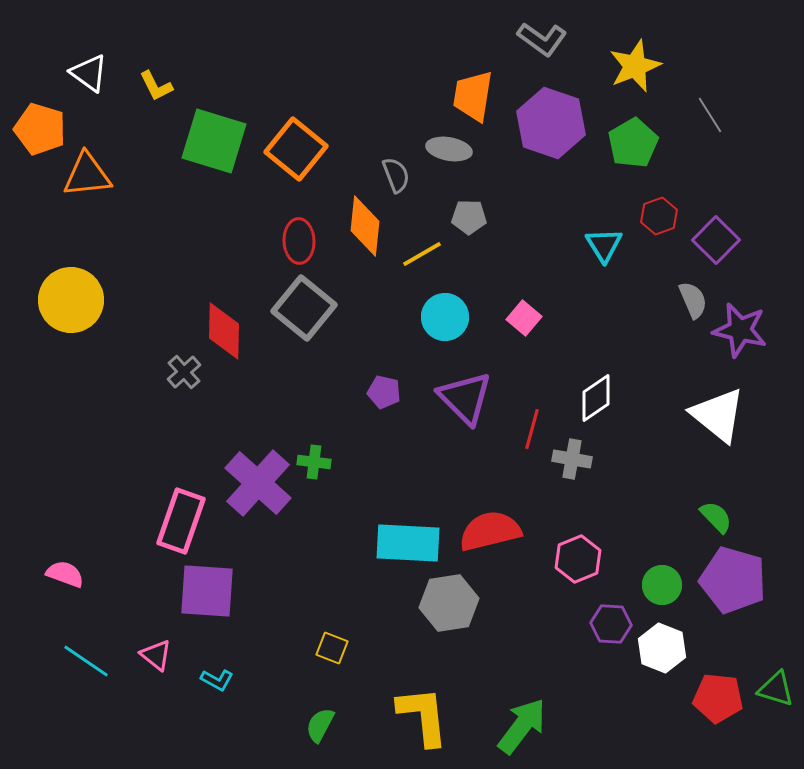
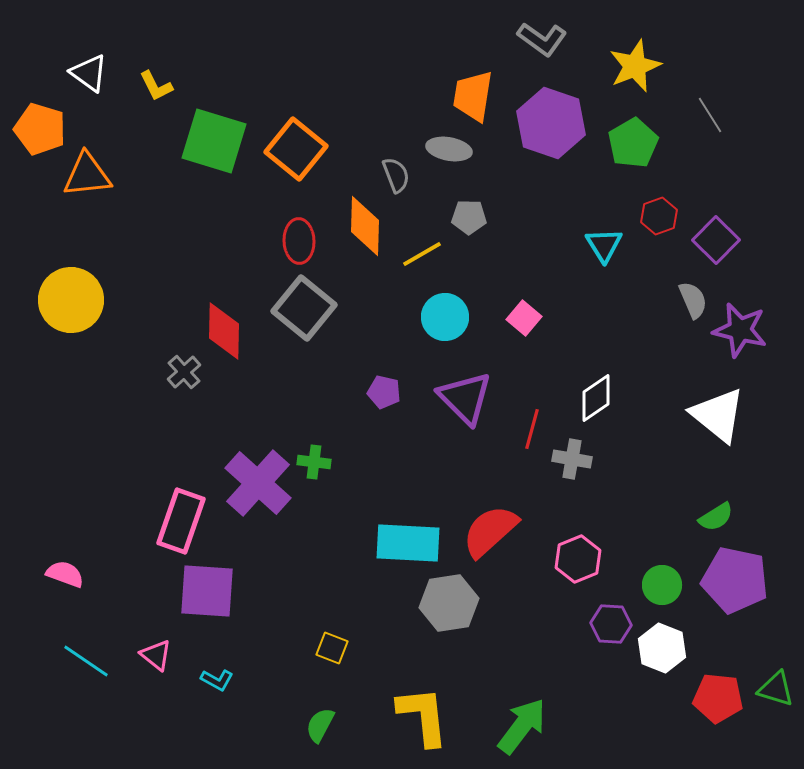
orange diamond at (365, 226): rotated 4 degrees counterclockwise
green semicircle at (716, 517): rotated 102 degrees clockwise
red semicircle at (490, 531): rotated 28 degrees counterclockwise
purple pentagon at (733, 580): moved 2 px right; rotated 4 degrees counterclockwise
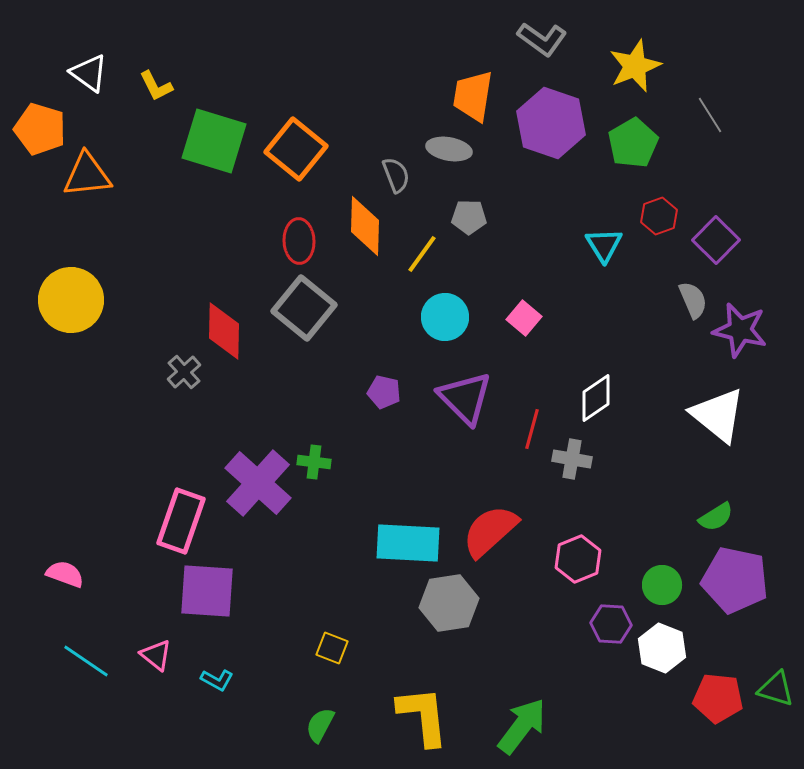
yellow line at (422, 254): rotated 24 degrees counterclockwise
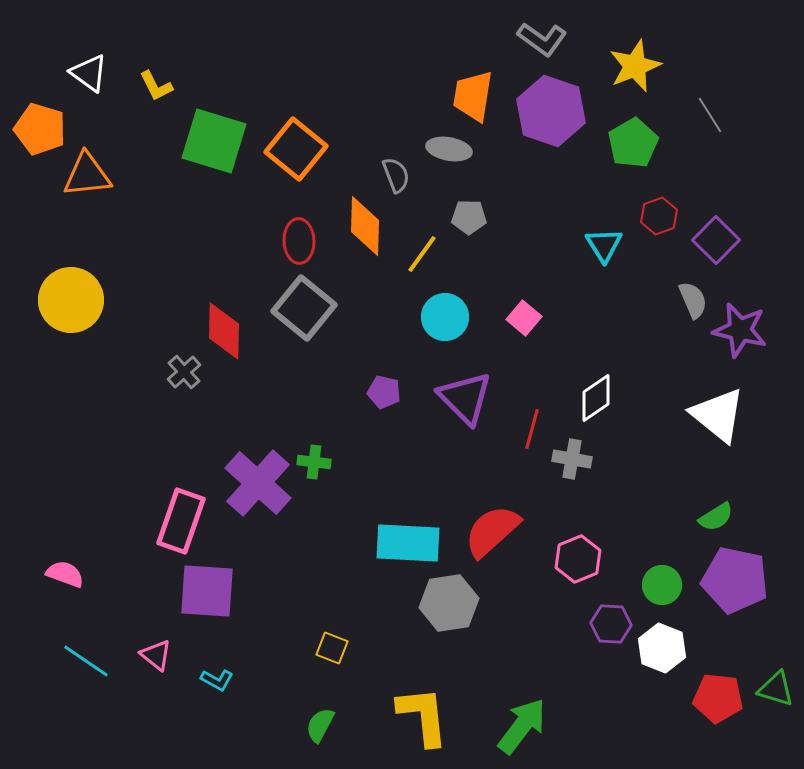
purple hexagon at (551, 123): moved 12 px up
red semicircle at (490, 531): moved 2 px right
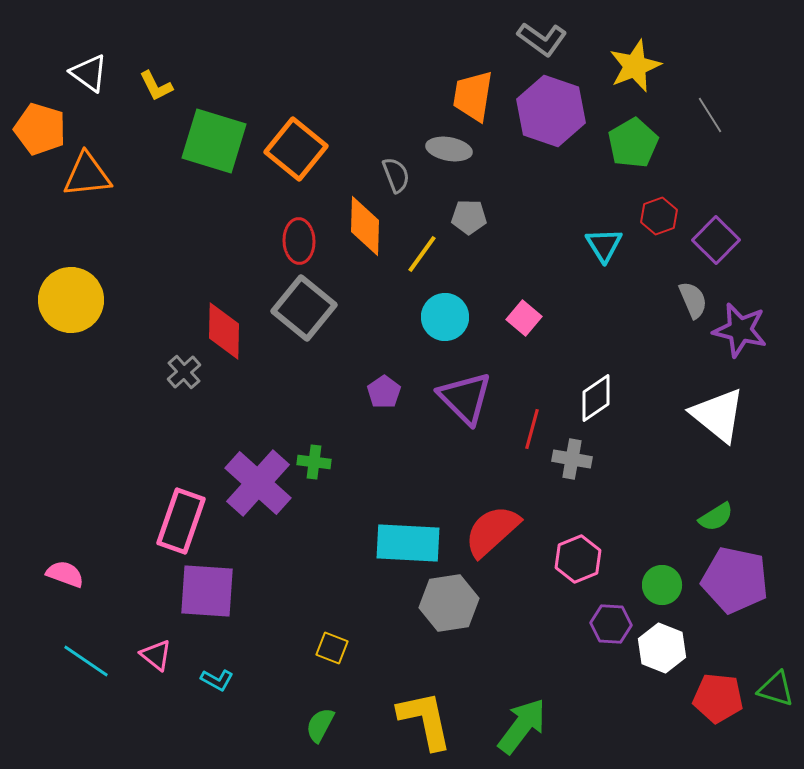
purple pentagon at (384, 392): rotated 24 degrees clockwise
yellow L-shape at (423, 716): moved 2 px right, 4 px down; rotated 6 degrees counterclockwise
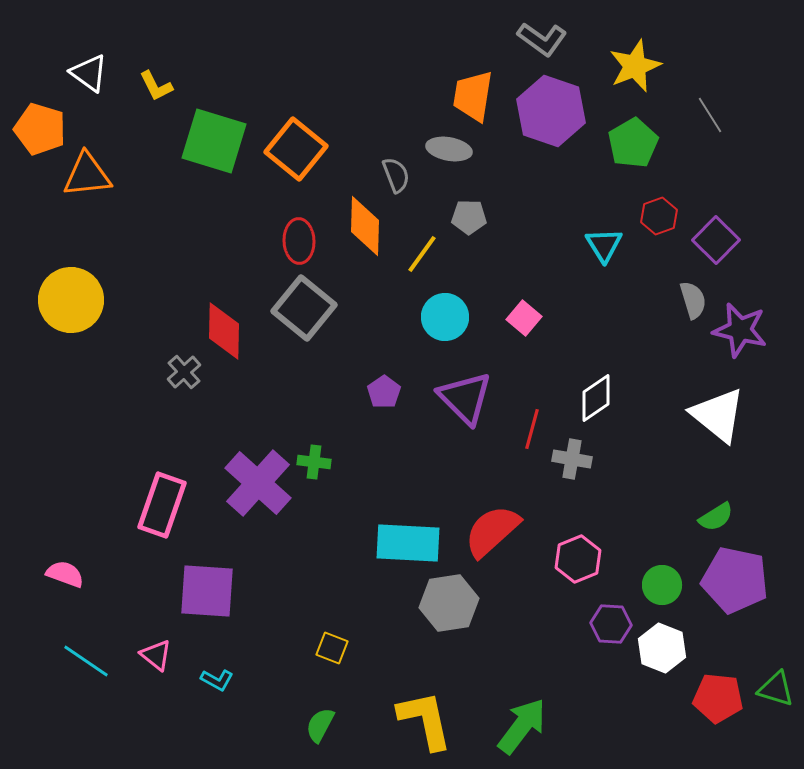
gray semicircle at (693, 300): rotated 6 degrees clockwise
pink rectangle at (181, 521): moved 19 px left, 16 px up
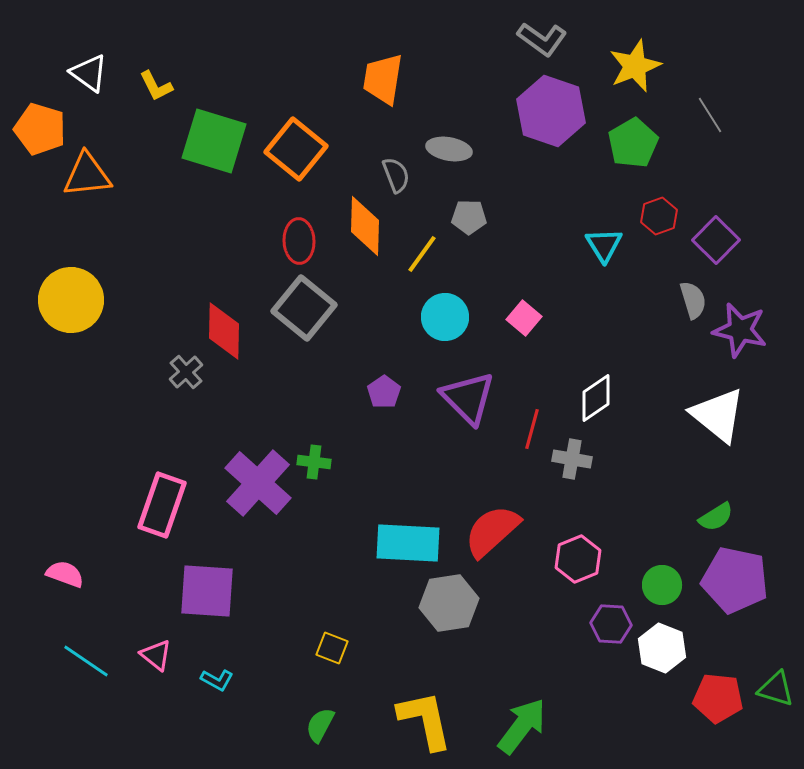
orange trapezoid at (473, 96): moved 90 px left, 17 px up
gray cross at (184, 372): moved 2 px right
purple triangle at (465, 398): moved 3 px right
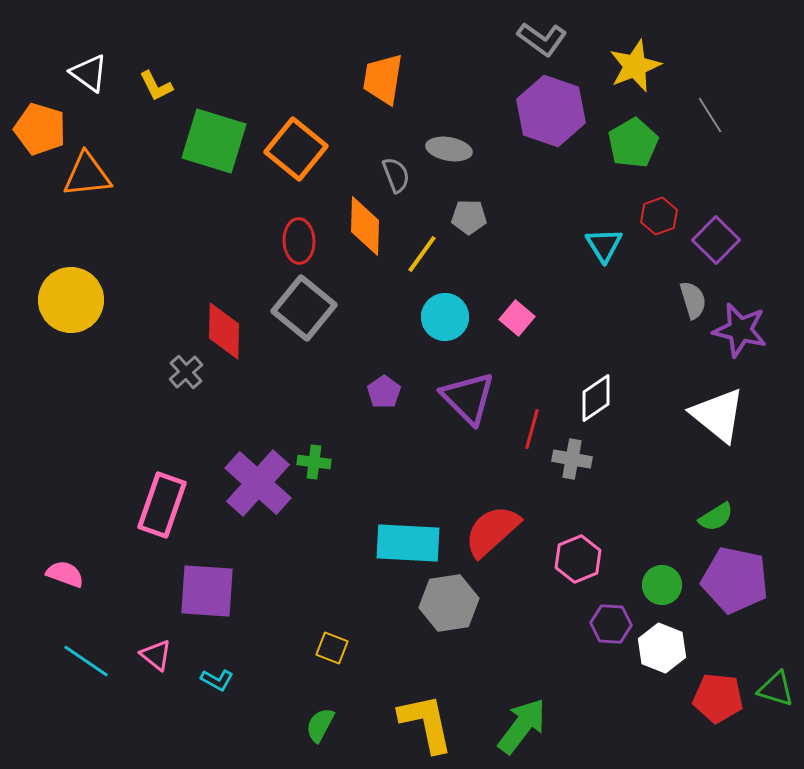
pink square at (524, 318): moved 7 px left
yellow L-shape at (425, 720): moved 1 px right, 3 px down
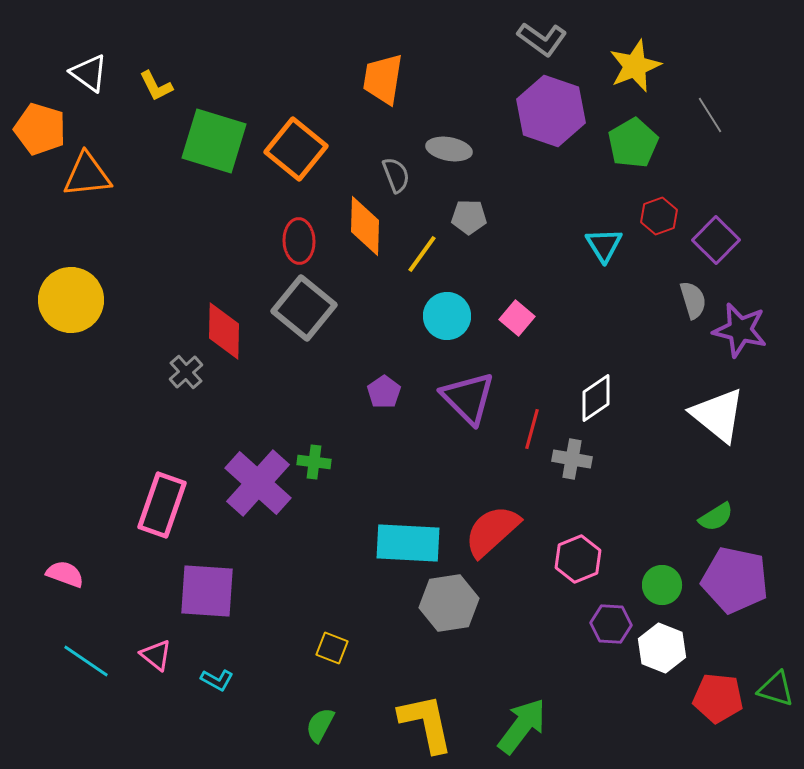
cyan circle at (445, 317): moved 2 px right, 1 px up
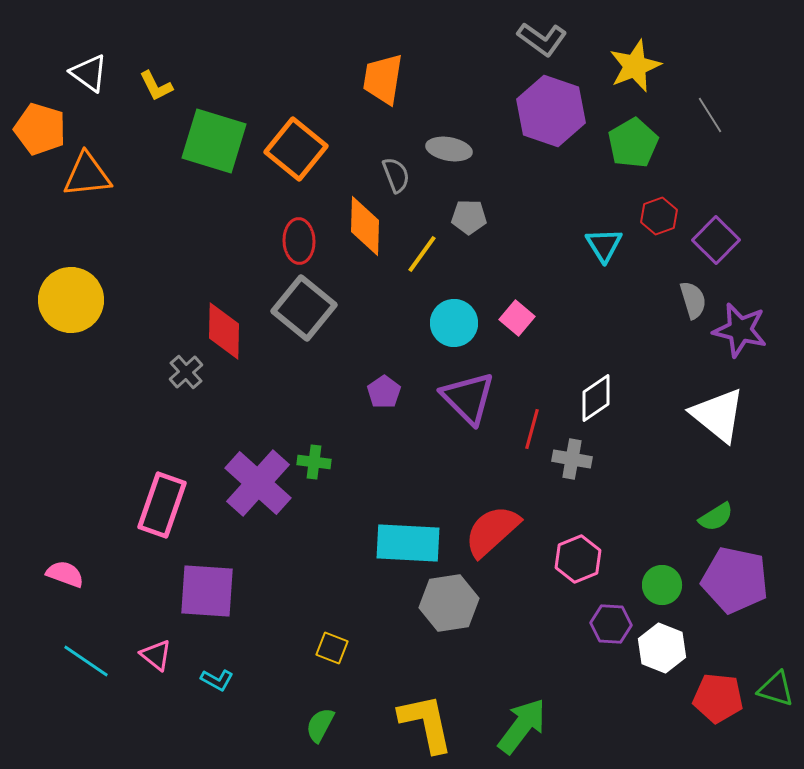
cyan circle at (447, 316): moved 7 px right, 7 px down
